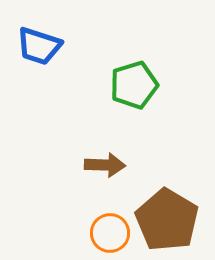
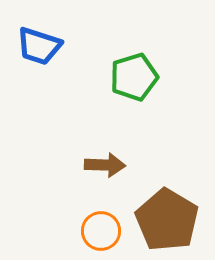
green pentagon: moved 8 px up
orange circle: moved 9 px left, 2 px up
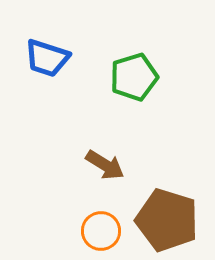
blue trapezoid: moved 8 px right, 12 px down
brown arrow: rotated 30 degrees clockwise
brown pentagon: rotated 14 degrees counterclockwise
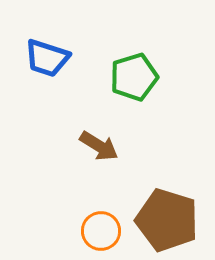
brown arrow: moved 6 px left, 19 px up
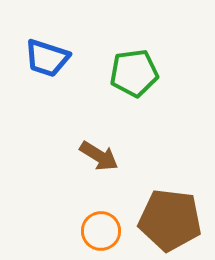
green pentagon: moved 4 px up; rotated 9 degrees clockwise
brown arrow: moved 10 px down
brown pentagon: moved 3 px right; rotated 10 degrees counterclockwise
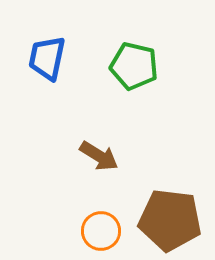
blue trapezoid: rotated 84 degrees clockwise
green pentagon: moved 7 px up; rotated 21 degrees clockwise
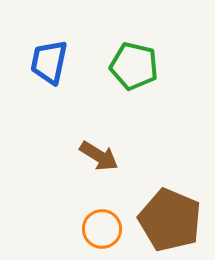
blue trapezoid: moved 2 px right, 4 px down
brown pentagon: rotated 16 degrees clockwise
orange circle: moved 1 px right, 2 px up
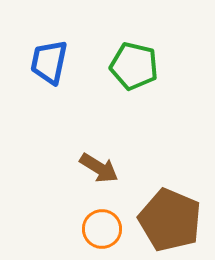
brown arrow: moved 12 px down
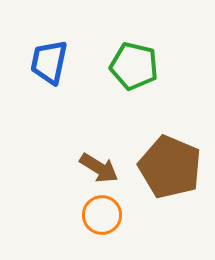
brown pentagon: moved 53 px up
orange circle: moved 14 px up
